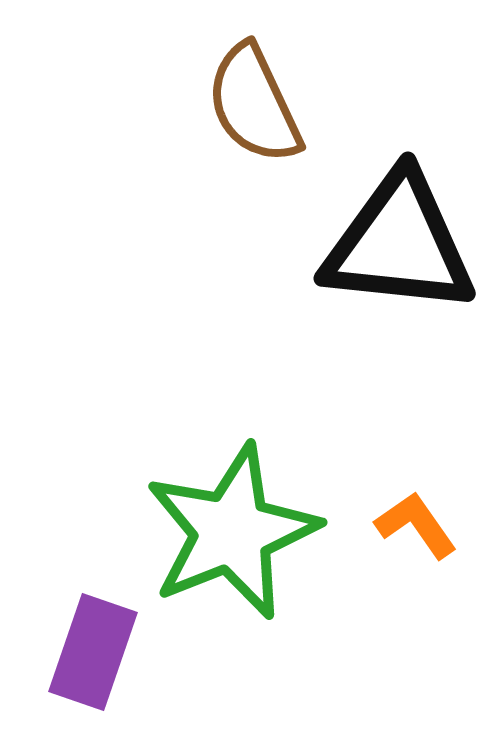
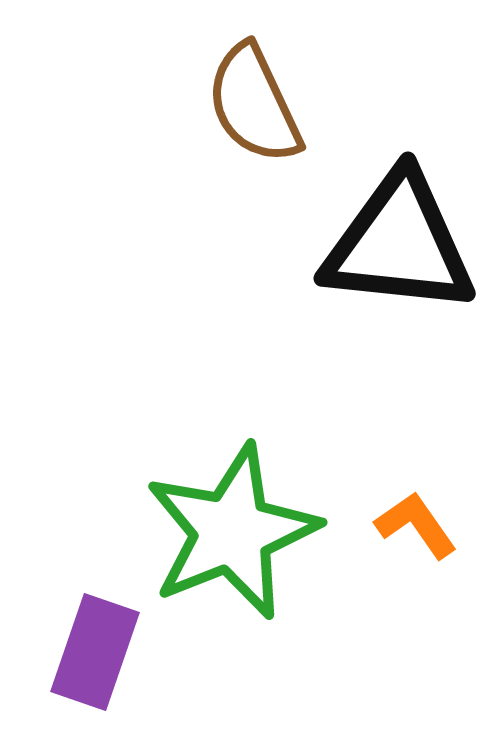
purple rectangle: moved 2 px right
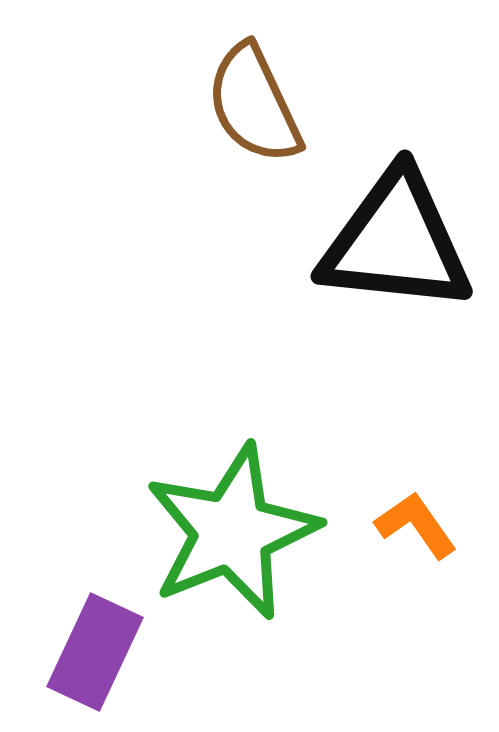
black triangle: moved 3 px left, 2 px up
purple rectangle: rotated 6 degrees clockwise
